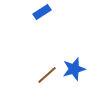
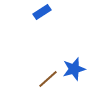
brown line: moved 1 px right, 4 px down
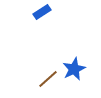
blue star: rotated 10 degrees counterclockwise
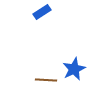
brown line: moved 2 px left, 1 px down; rotated 45 degrees clockwise
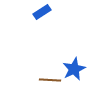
brown line: moved 4 px right
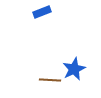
blue rectangle: rotated 12 degrees clockwise
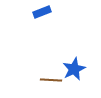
brown line: moved 1 px right
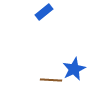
blue rectangle: moved 2 px right; rotated 18 degrees counterclockwise
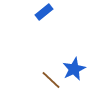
brown line: rotated 40 degrees clockwise
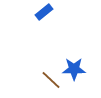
blue star: rotated 25 degrees clockwise
